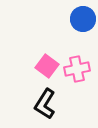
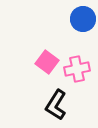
pink square: moved 4 px up
black L-shape: moved 11 px right, 1 px down
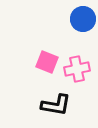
pink square: rotated 15 degrees counterclockwise
black L-shape: rotated 112 degrees counterclockwise
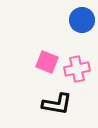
blue circle: moved 1 px left, 1 px down
black L-shape: moved 1 px right, 1 px up
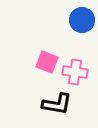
pink cross: moved 2 px left, 3 px down; rotated 20 degrees clockwise
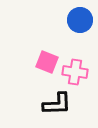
blue circle: moved 2 px left
black L-shape: rotated 12 degrees counterclockwise
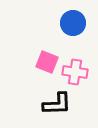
blue circle: moved 7 px left, 3 px down
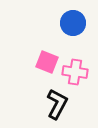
black L-shape: rotated 60 degrees counterclockwise
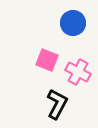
pink square: moved 2 px up
pink cross: moved 3 px right; rotated 20 degrees clockwise
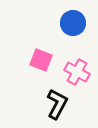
pink square: moved 6 px left
pink cross: moved 1 px left
